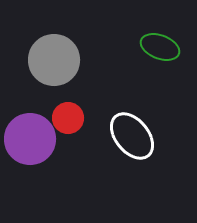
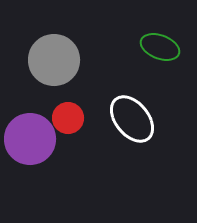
white ellipse: moved 17 px up
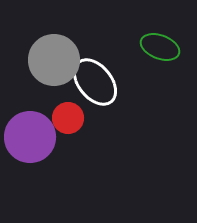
white ellipse: moved 37 px left, 37 px up
purple circle: moved 2 px up
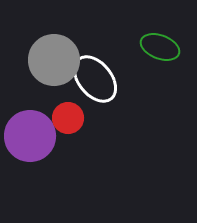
white ellipse: moved 3 px up
purple circle: moved 1 px up
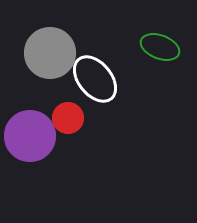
gray circle: moved 4 px left, 7 px up
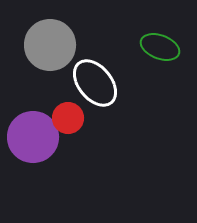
gray circle: moved 8 px up
white ellipse: moved 4 px down
purple circle: moved 3 px right, 1 px down
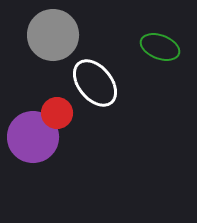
gray circle: moved 3 px right, 10 px up
red circle: moved 11 px left, 5 px up
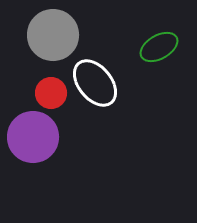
green ellipse: moved 1 px left; rotated 51 degrees counterclockwise
red circle: moved 6 px left, 20 px up
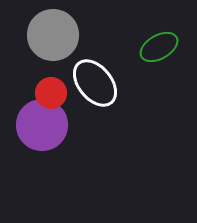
purple circle: moved 9 px right, 12 px up
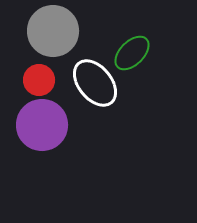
gray circle: moved 4 px up
green ellipse: moved 27 px left, 6 px down; rotated 15 degrees counterclockwise
red circle: moved 12 px left, 13 px up
